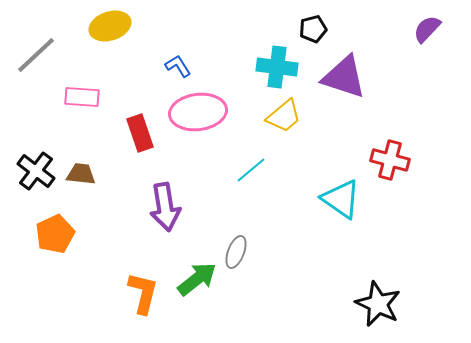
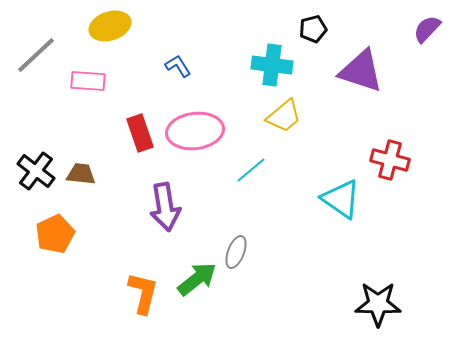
cyan cross: moved 5 px left, 2 px up
purple triangle: moved 17 px right, 6 px up
pink rectangle: moved 6 px right, 16 px up
pink ellipse: moved 3 px left, 19 px down
black star: rotated 24 degrees counterclockwise
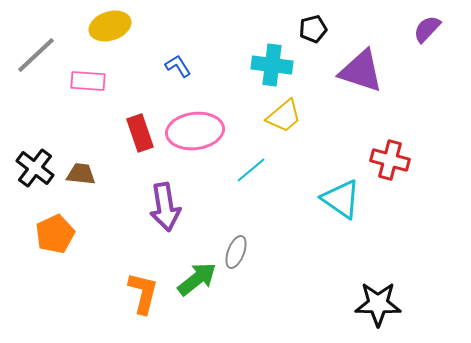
black cross: moved 1 px left, 3 px up
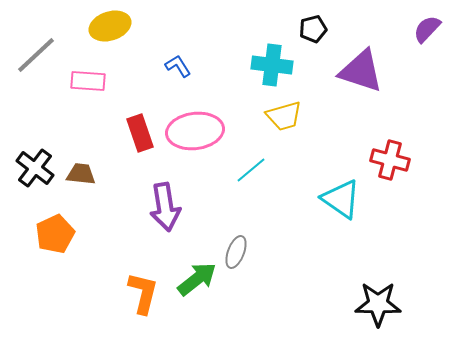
yellow trapezoid: rotated 24 degrees clockwise
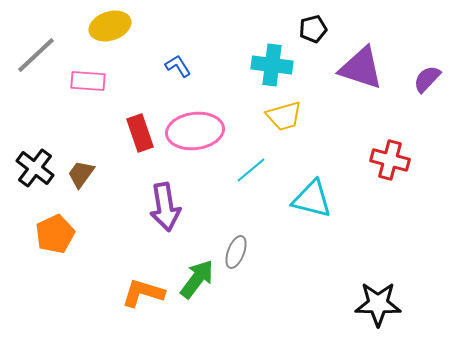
purple semicircle: moved 50 px down
purple triangle: moved 3 px up
brown trapezoid: rotated 60 degrees counterclockwise
cyan triangle: moved 29 px left; rotated 21 degrees counterclockwise
green arrow: rotated 15 degrees counterclockwise
orange L-shape: rotated 87 degrees counterclockwise
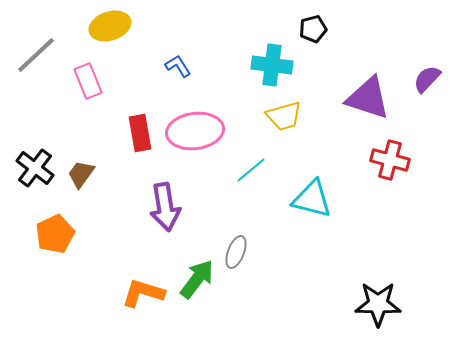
purple triangle: moved 7 px right, 30 px down
pink rectangle: rotated 64 degrees clockwise
red rectangle: rotated 9 degrees clockwise
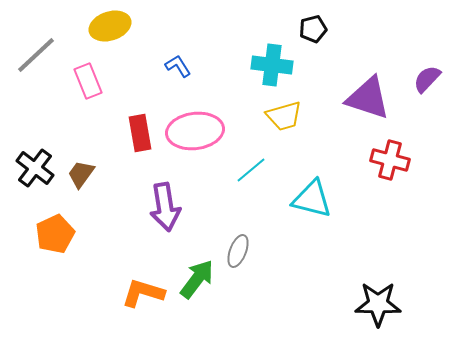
gray ellipse: moved 2 px right, 1 px up
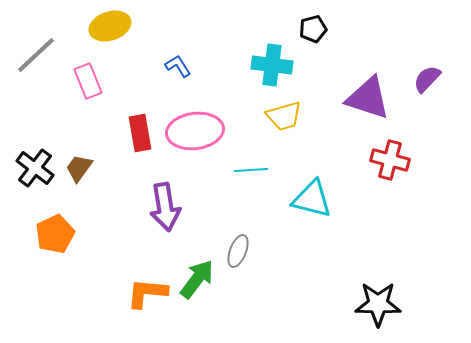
cyan line: rotated 36 degrees clockwise
brown trapezoid: moved 2 px left, 6 px up
orange L-shape: moved 4 px right; rotated 12 degrees counterclockwise
